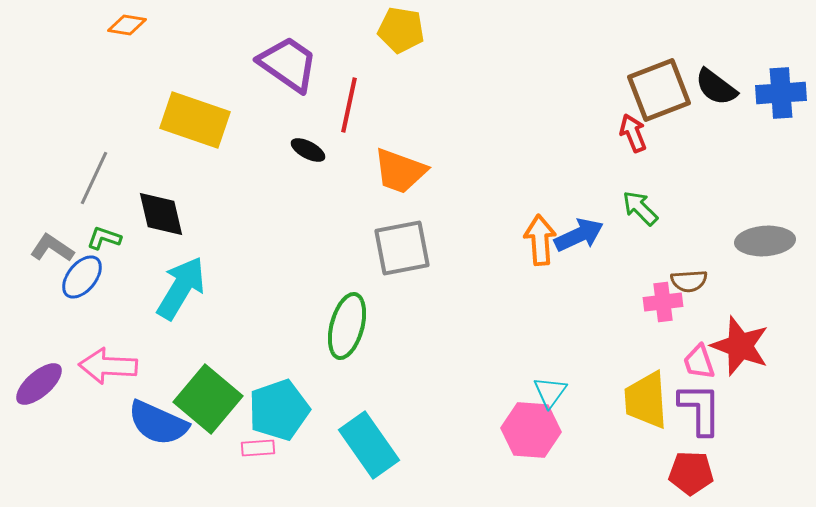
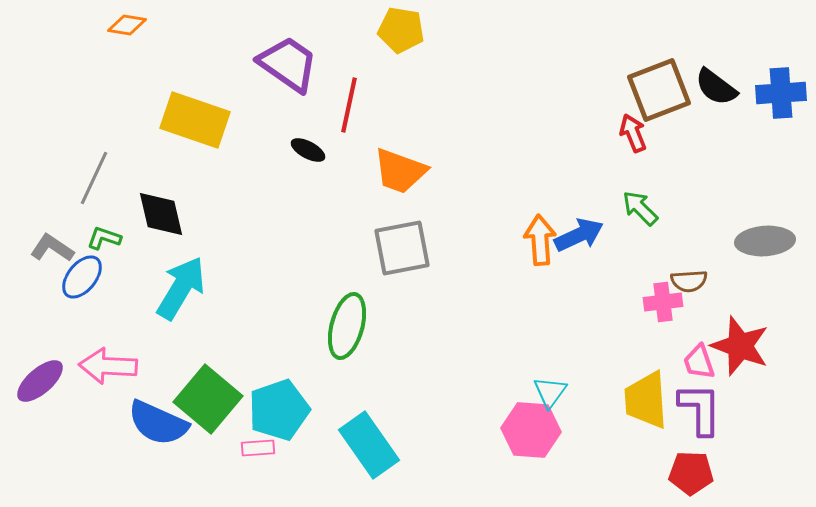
purple ellipse: moved 1 px right, 3 px up
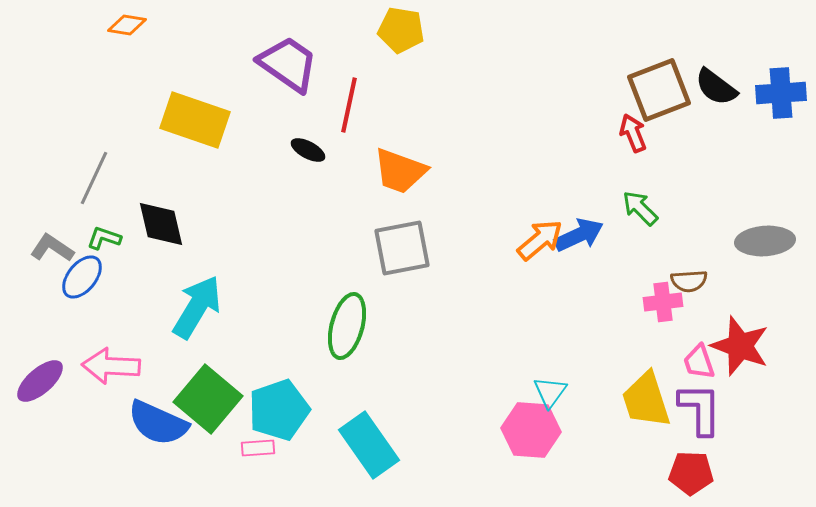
black diamond: moved 10 px down
orange arrow: rotated 54 degrees clockwise
cyan arrow: moved 16 px right, 19 px down
pink arrow: moved 3 px right
yellow trapezoid: rotated 14 degrees counterclockwise
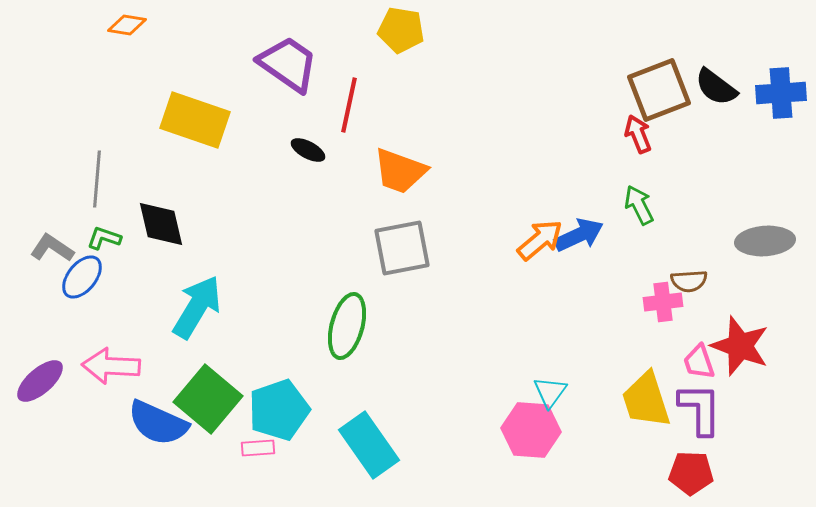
red arrow: moved 5 px right, 1 px down
gray line: moved 3 px right, 1 px down; rotated 20 degrees counterclockwise
green arrow: moved 1 px left, 3 px up; rotated 18 degrees clockwise
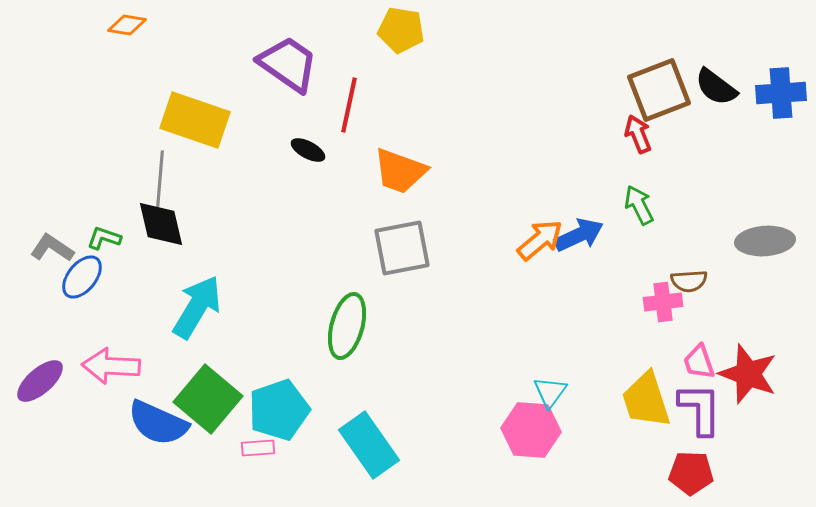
gray line: moved 63 px right
red star: moved 8 px right, 28 px down
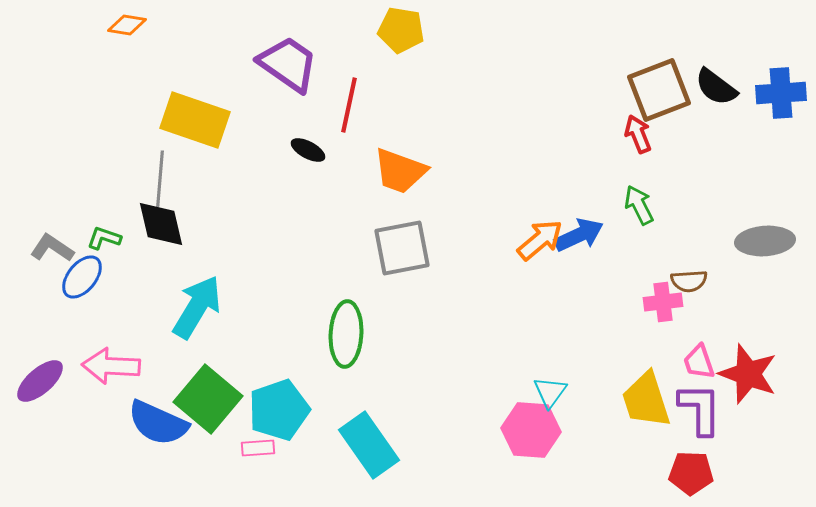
green ellipse: moved 1 px left, 8 px down; rotated 12 degrees counterclockwise
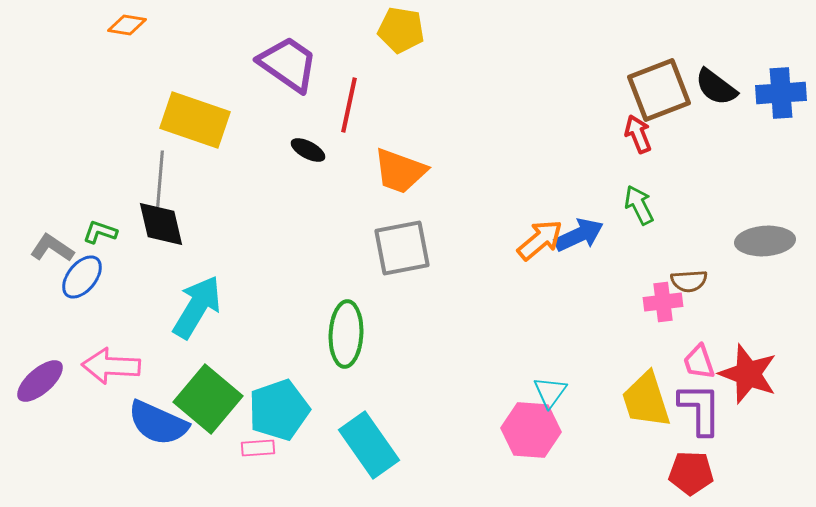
green L-shape: moved 4 px left, 6 px up
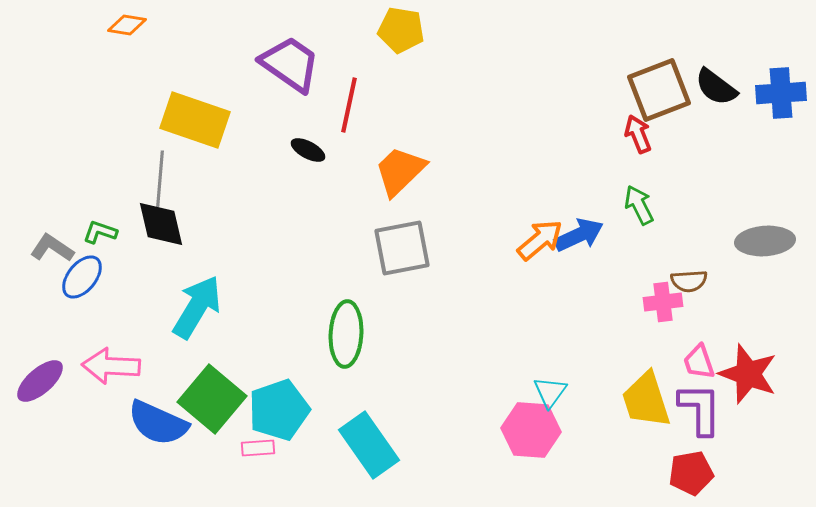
purple trapezoid: moved 2 px right
orange trapezoid: rotated 116 degrees clockwise
green square: moved 4 px right
red pentagon: rotated 12 degrees counterclockwise
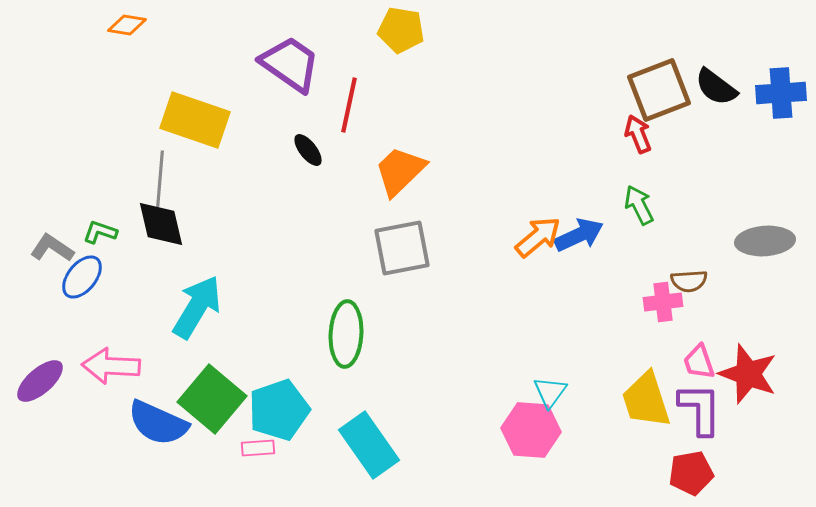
black ellipse: rotated 24 degrees clockwise
orange arrow: moved 2 px left, 3 px up
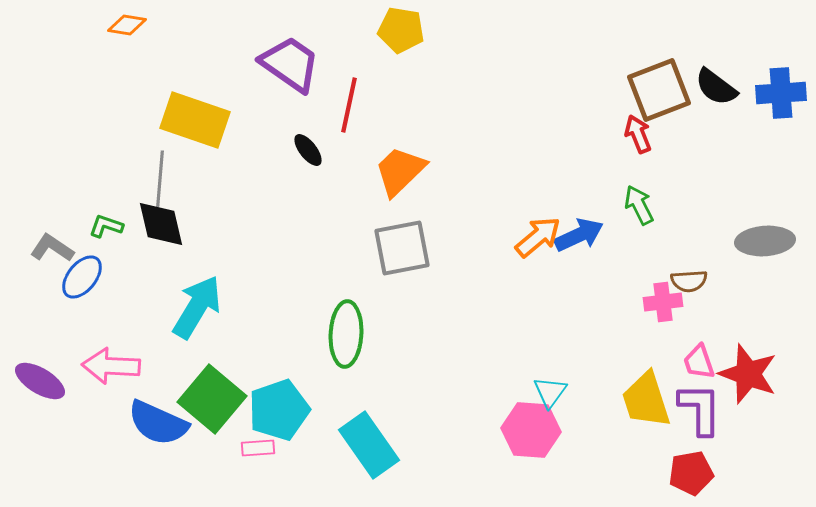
green L-shape: moved 6 px right, 6 px up
purple ellipse: rotated 72 degrees clockwise
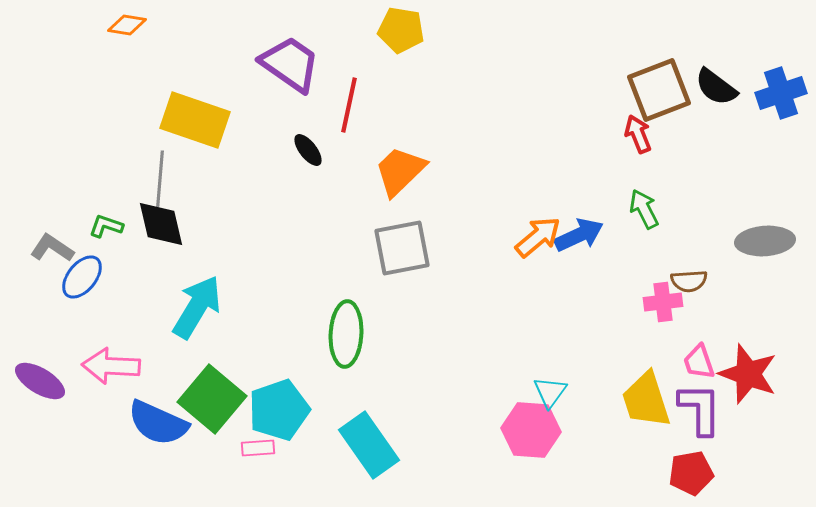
blue cross: rotated 15 degrees counterclockwise
green arrow: moved 5 px right, 4 px down
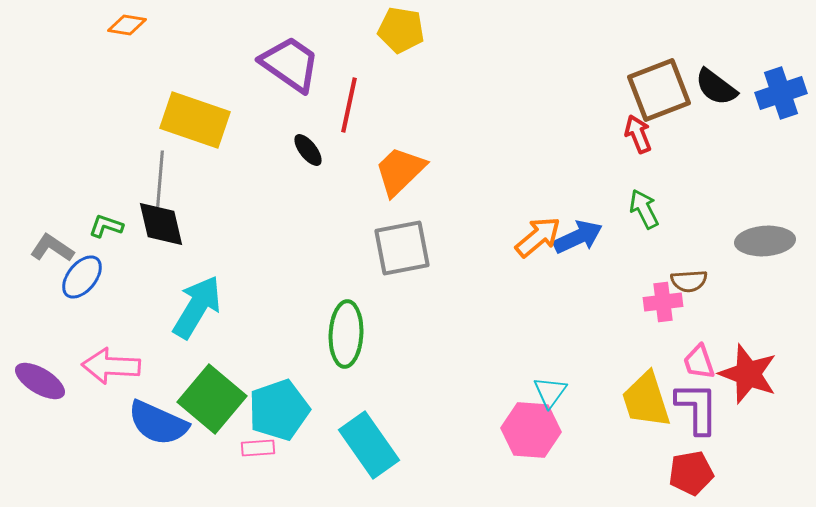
blue arrow: moved 1 px left, 2 px down
purple L-shape: moved 3 px left, 1 px up
